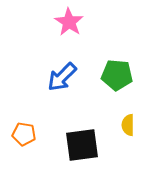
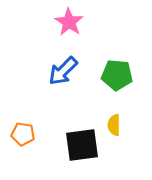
blue arrow: moved 1 px right, 6 px up
yellow semicircle: moved 14 px left
orange pentagon: moved 1 px left
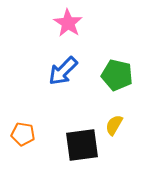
pink star: moved 1 px left, 1 px down
green pentagon: rotated 8 degrees clockwise
yellow semicircle: rotated 30 degrees clockwise
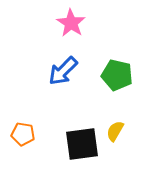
pink star: moved 3 px right
yellow semicircle: moved 1 px right, 6 px down
black square: moved 1 px up
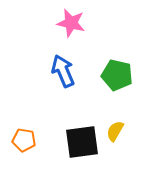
pink star: rotated 20 degrees counterclockwise
blue arrow: rotated 112 degrees clockwise
orange pentagon: moved 1 px right, 6 px down
black square: moved 2 px up
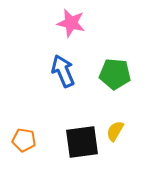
green pentagon: moved 2 px left, 1 px up; rotated 8 degrees counterclockwise
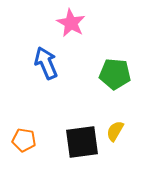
pink star: rotated 16 degrees clockwise
blue arrow: moved 17 px left, 8 px up
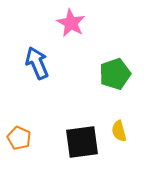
blue arrow: moved 9 px left
green pentagon: rotated 24 degrees counterclockwise
yellow semicircle: moved 4 px right; rotated 45 degrees counterclockwise
orange pentagon: moved 5 px left, 2 px up; rotated 15 degrees clockwise
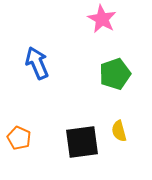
pink star: moved 31 px right, 4 px up
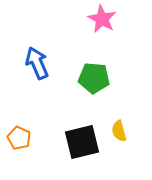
green pentagon: moved 21 px left, 4 px down; rotated 24 degrees clockwise
black square: rotated 6 degrees counterclockwise
